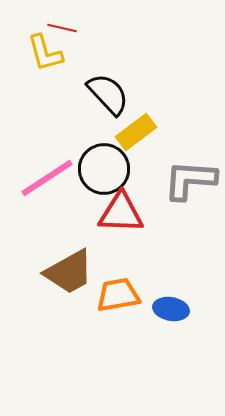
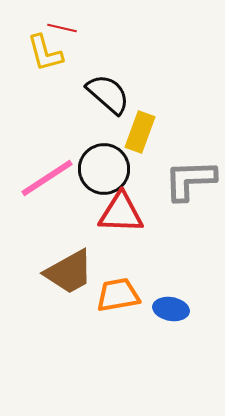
black semicircle: rotated 6 degrees counterclockwise
yellow rectangle: moved 4 px right; rotated 33 degrees counterclockwise
gray L-shape: rotated 6 degrees counterclockwise
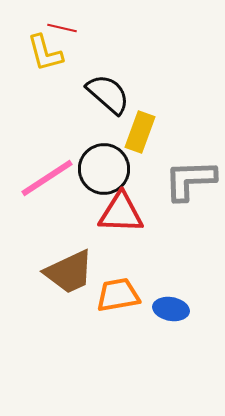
brown trapezoid: rotated 4 degrees clockwise
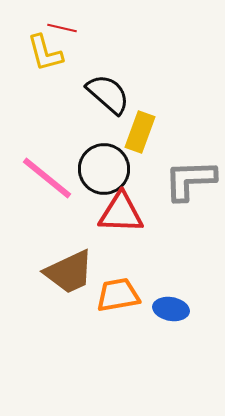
pink line: rotated 72 degrees clockwise
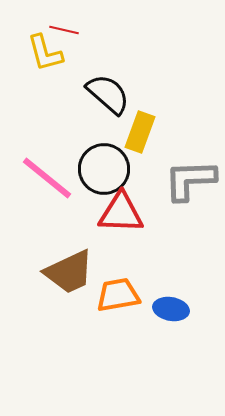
red line: moved 2 px right, 2 px down
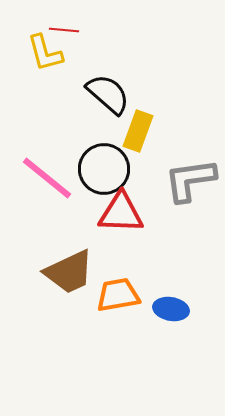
red line: rotated 8 degrees counterclockwise
yellow rectangle: moved 2 px left, 1 px up
gray L-shape: rotated 6 degrees counterclockwise
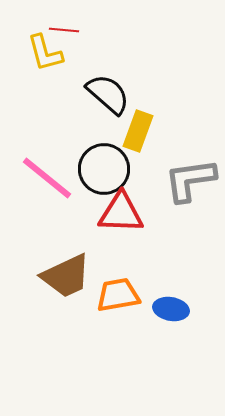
brown trapezoid: moved 3 px left, 4 px down
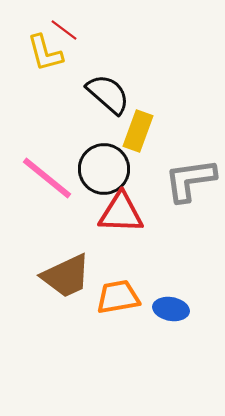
red line: rotated 32 degrees clockwise
orange trapezoid: moved 2 px down
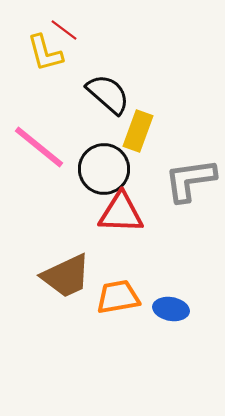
pink line: moved 8 px left, 31 px up
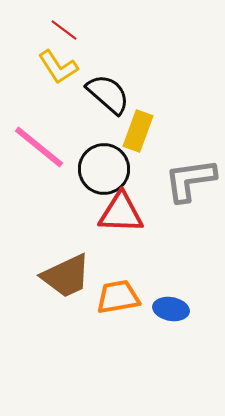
yellow L-shape: moved 13 px right, 14 px down; rotated 18 degrees counterclockwise
